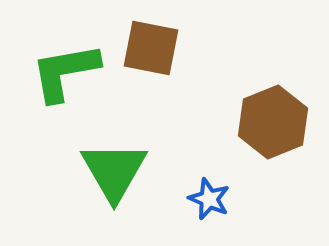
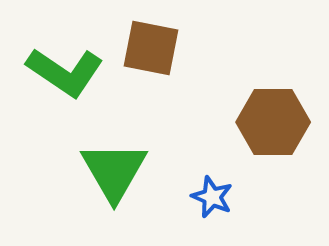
green L-shape: rotated 136 degrees counterclockwise
brown hexagon: rotated 22 degrees clockwise
blue star: moved 3 px right, 2 px up
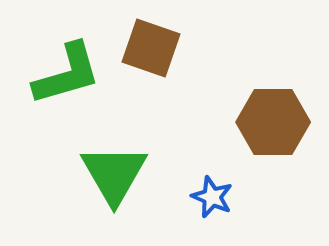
brown square: rotated 8 degrees clockwise
green L-shape: moved 2 px right, 2 px down; rotated 50 degrees counterclockwise
green triangle: moved 3 px down
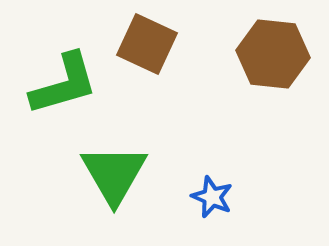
brown square: moved 4 px left, 4 px up; rotated 6 degrees clockwise
green L-shape: moved 3 px left, 10 px down
brown hexagon: moved 68 px up; rotated 6 degrees clockwise
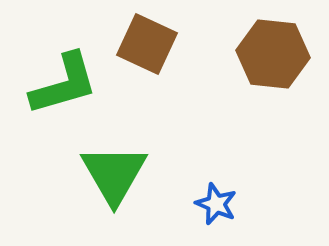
blue star: moved 4 px right, 7 px down
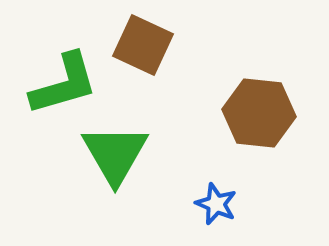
brown square: moved 4 px left, 1 px down
brown hexagon: moved 14 px left, 59 px down
green triangle: moved 1 px right, 20 px up
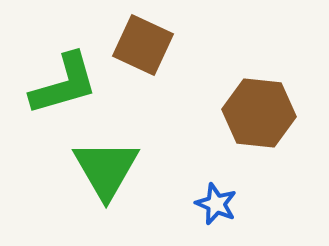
green triangle: moved 9 px left, 15 px down
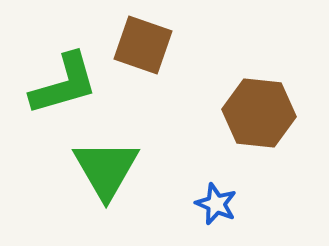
brown square: rotated 6 degrees counterclockwise
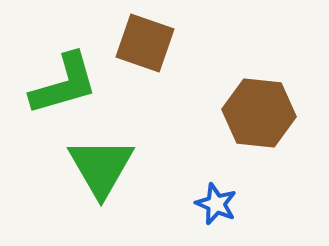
brown square: moved 2 px right, 2 px up
green triangle: moved 5 px left, 2 px up
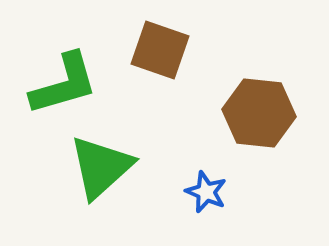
brown square: moved 15 px right, 7 px down
green triangle: rotated 18 degrees clockwise
blue star: moved 10 px left, 12 px up
